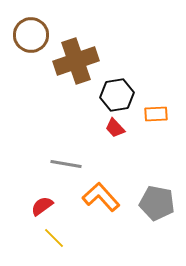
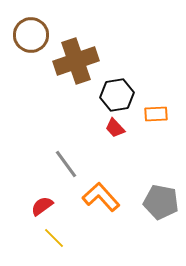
gray line: rotated 44 degrees clockwise
gray pentagon: moved 4 px right, 1 px up
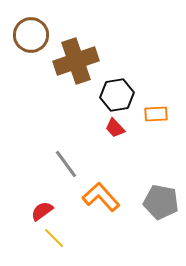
red semicircle: moved 5 px down
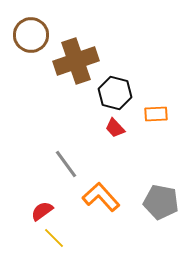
black hexagon: moved 2 px left, 2 px up; rotated 24 degrees clockwise
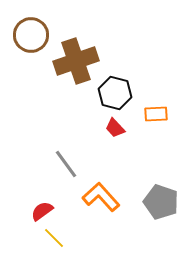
gray pentagon: rotated 8 degrees clockwise
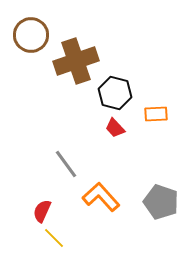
red semicircle: rotated 30 degrees counterclockwise
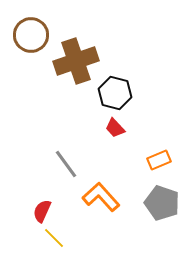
orange rectangle: moved 3 px right, 46 px down; rotated 20 degrees counterclockwise
gray pentagon: moved 1 px right, 1 px down
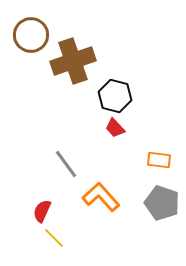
brown cross: moved 3 px left
black hexagon: moved 3 px down
orange rectangle: rotated 30 degrees clockwise
